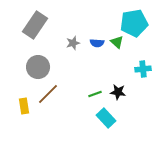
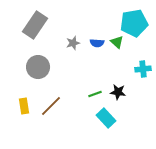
brown line: moved 3 px right, 12 px down
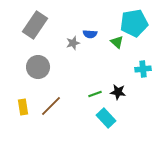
blue semicircle: moved 7 px left, 9 px up
yellow rectangle: moved 1 px left, 1 px down
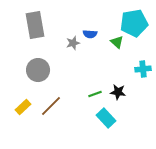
gray rectangle: rotated 44 degrees counterclockwise
gray circle: moved 3 px down
yellow rectangle: rotated 56 degrees clockwise
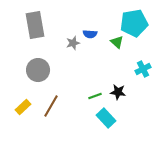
cyan cross: rotated 21 degrees counterclockwise
green line: moved 2 px down
brown line: rotated 15 degrees counterclockwise
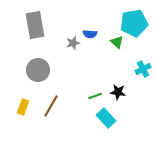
yellow rectangle: rotated 28 degrees counterclockwise
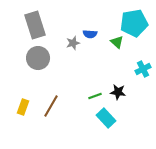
gray rectangle: rotated 8 degrees counterclockwise
gray circle: moved 12 px up
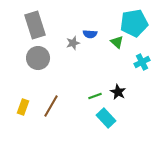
cyan cross: moved 1 px left, 7 px up
black star: rotated 21 degrees clockwise
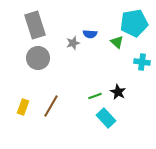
cyan cross: rotated 35 degrees clockwise
